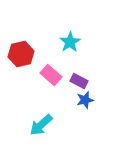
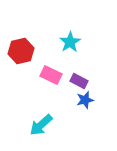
red hexagon: moved 3 px up
pink rectangle: rotated 15 degrees counterclockwise
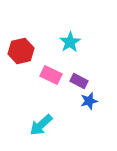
blue star: moved 4 px right, 1 px down
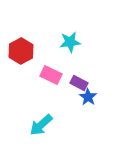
cyan star: rotated 25 degrees clockwise
red hexagon: rotated 15 degrees counterclockwise
purple rectangle: moved 2 px down
blue star: moved 1 px left, 4 px up; rotated 24 degrees counterclockwise
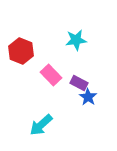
cyan star: moved 6 px right, 2 px up
red hexagon: rotated 10 degrees counterclockwise
pink rectangle: rotated 20 degrees clockwise
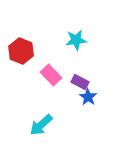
purple rectangle: moved 1 px right, 1 px up
